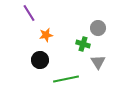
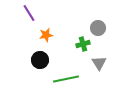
green cross: rotated 32 degrees counterclockwise
gray triangle: moved 1 px right, 1 px down
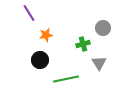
gray circle: moved 5 px right
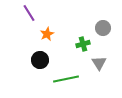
orange star: moved 1 px right, 1 px up; rotated 16 degrees counterclockwise
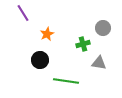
purple line: moved 6 px left
gray triangle: rotated 49 degrees counterclockwise
green line: moved 2 px down; rotated 20 degrees clockwise
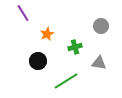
gray circle: moved 2 px left, 2 px up
green cross: moved 8 px left, 3 px down
black circle: moved 2 px left, 1 px down
green line: rotated 40 degrees counterclockwise
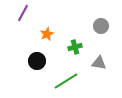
purple line: rotated 60 degrees clockwise
black circle: moved 1 px left
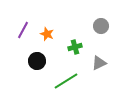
purple line: moved 17 px down
orange star: rotated 24 degrees counterclockwise
gray triangle: rotated 35 degrees counterclockwise
